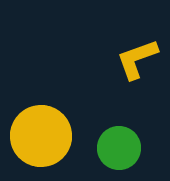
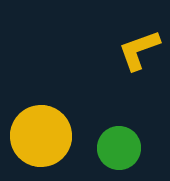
yellow L-shape: moved 2 px right, 9 px up
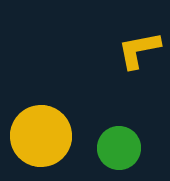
yellow L-shape: rotated 9 degrees clockwise
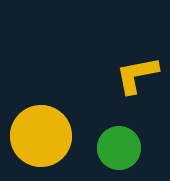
yellow L-shape: moved 2 px left, 25 px down
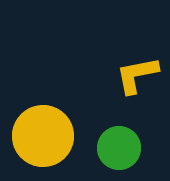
yellow circle: moved 2 px right
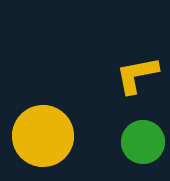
green circle: moved 24 px right, 6 px up
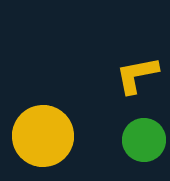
green circle: moved 1 px right, 2 px up
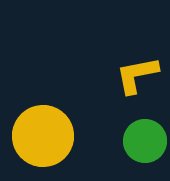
green circle: moved 1 px right, 1 px down
